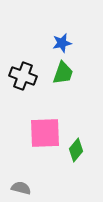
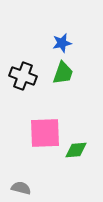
green diamond: rotated 45 degrees clockwise
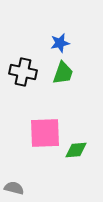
blue star: moved 2 px left
black cross: moved 4 px up; rotated 8 degrees counterclockwise
gray semicircle: moved 7 px left
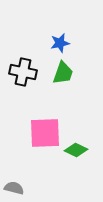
green diamond: rotated 30 degrees clockwise
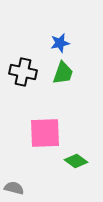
green diamond: moved 11 px down; rotated 10 degrees clockwise
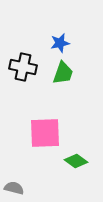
black cross: moved 5 px up
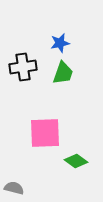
black cross: rotated 20 degrees counterclockwise
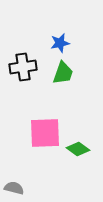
green diamond: moved 2 px right, 12 px up
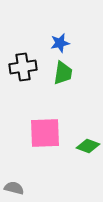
green trapezoid: rotated 10 degrees counterclockwise
green diamond: moved 10 px right, 3 px up; rotated 15 degrees counterclockwise
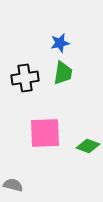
black cross: moved 2 px right, 11 px down
gray semicircle: moved 1 px left, 3 px up
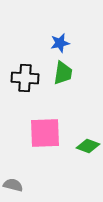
black cross: rotated 12 degrees clockwise
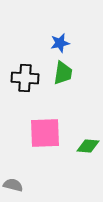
green diamond: rotated 15 degrees counterclockwise
